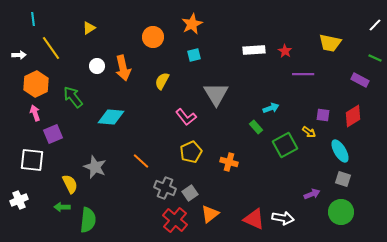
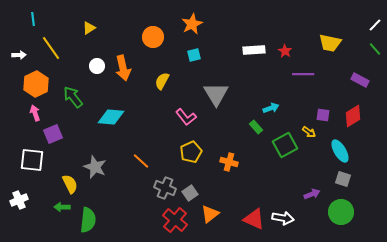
green line at (375, 58): moved 9 px up; rotated 24 degrees clockwise
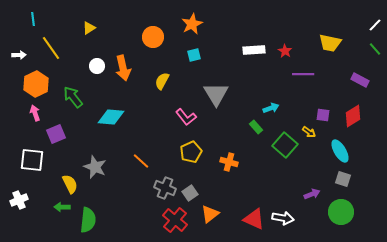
purple square at (53, 134): moved 3 px right
green square at (285, 145): rotated 20 degrees counterclockwise
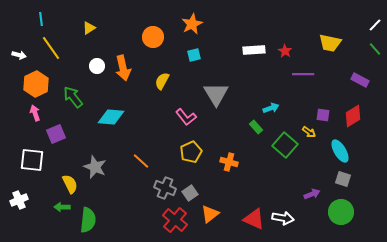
cyan line at (33, 19): moved 8 px right
white arrow at (19, 55): rotated 16 degrees clockwise
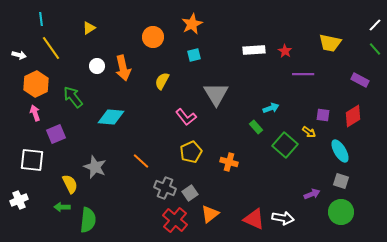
gray square at (343, 179): moved 2 px left, 2 px down
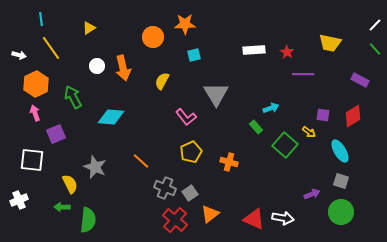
orange star at (192, 24): moved 7 px left; rotated 25 degrees clockwise
red star at (285, 51): moved 2 px right, 1 px down
green arrow at (73, 97): rotated 10 degrees clockwise
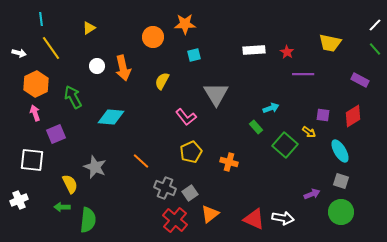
white arrow at (19, 55): moved 2 px up
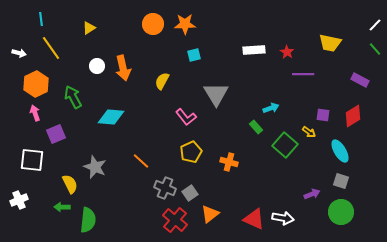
orange circle at (153, 37): moved 13 px up
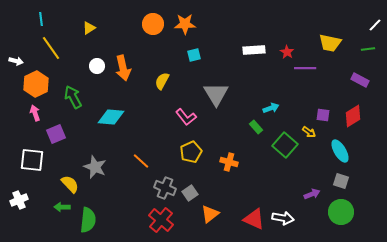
green line at (375, 49): moved 7 px left; rotated 56 degrees counterclockwise
white arrow at (19, 53): moved 3 px left, 8 px down
purple line at (303, 74): moved 2 px right, 6 px up
yellow semicircle at (70, 184): rotated 18 degrees counterclockwise
red cross at (175, 220): moved 14 px left
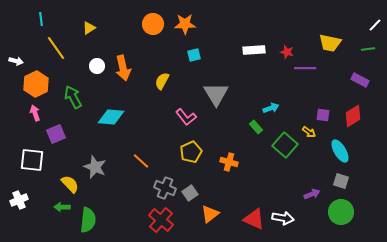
yellow line at (51, 48): moved 5 px right
red star at (287, 52): rotated 16 degrees counterclockwise
